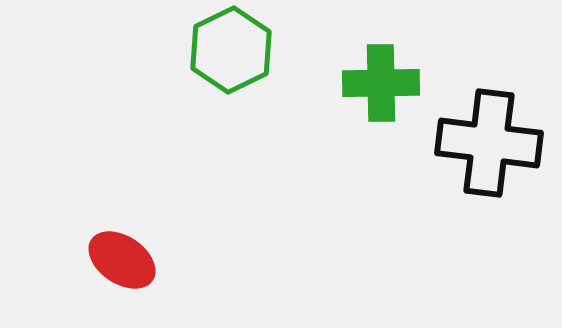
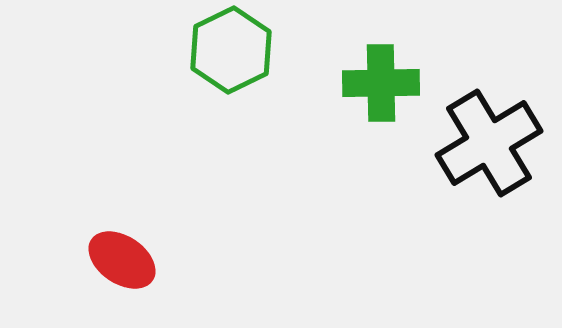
black cross: rotated 38 degrees counterclockwise
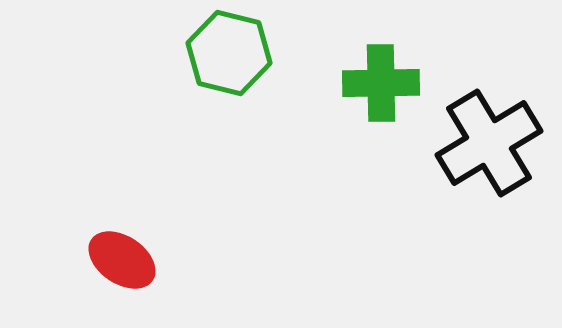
green hexagon: moved 2 px left, 3 px down; rotated 20 degrees counterclockwise
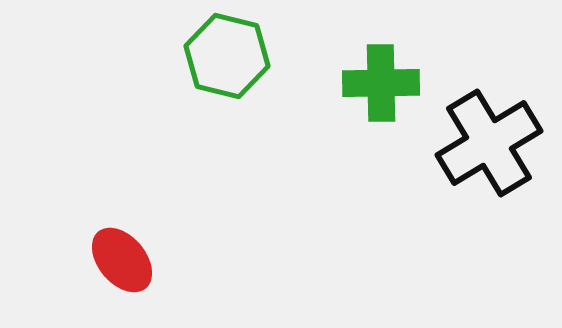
green hexagon: moved 2 px left, 3 px down
red ellipse: rotated 16 degrees clockwise
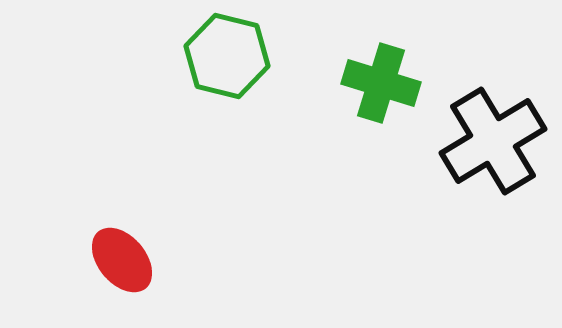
green cross: rotated 18 degrees clockwise
black cross: moved 4 px right, 2 px up
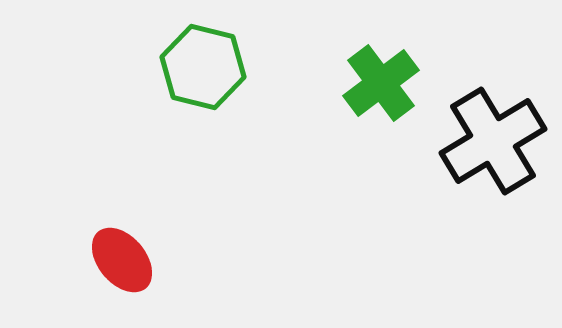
green hexagon: moved 24 px left, 11 px down
green cross: rotated 36 degrees clockwise
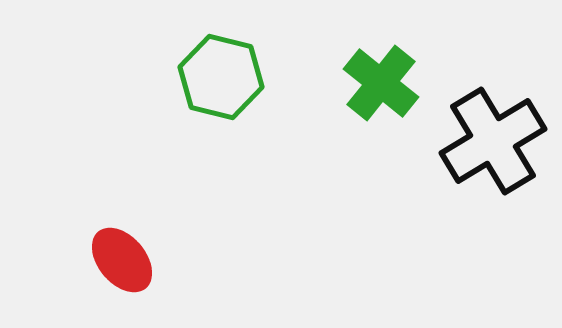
green hexagon: moved 18 px right, 10 px down
green cross: rotated 14 degrees counterclockwise
